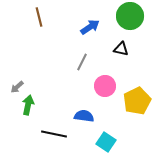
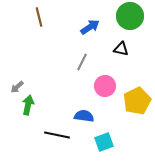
black line: moved 3 px right, 1 px down
cyan square: moved 2 px left; rotated 36 degrees clockwise
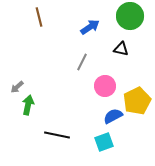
blue semicircle: moved 29 px right; rotated 36 degrees counterclockwise
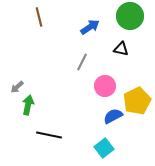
black line: moved 8 px left
cyan square: moved 6 px down; rotated 18 degrees counterclockwise
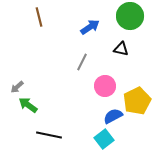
green arrow: rotated 66 degrees counterclockwise
cyan square: moved 9 px up
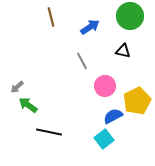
brown line: moved 12 px right
black triangle: moved 2 px right, 2 px down
gray line: moved 1 px up; rotated 54 degrees counterclockwise
black line: moved 3 px up
